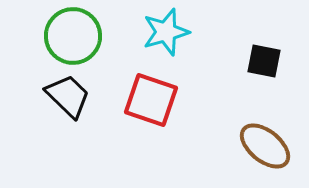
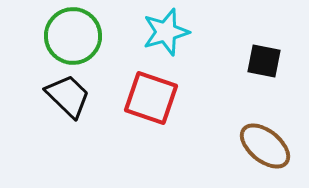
red square: moved 2 px up
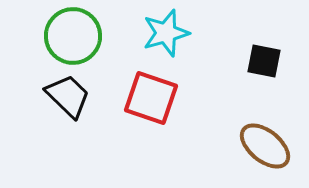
cyan star: moved 1 px down
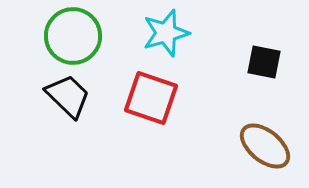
black square: moved 1 px down
